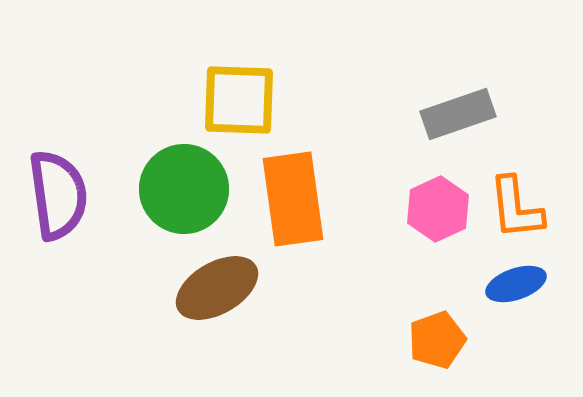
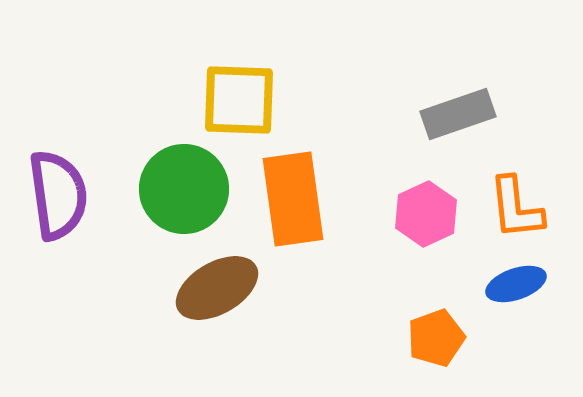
pink hexagon: moved 12 px left, 5 px down
orange pentagon: moved 1 px left, 2 px up
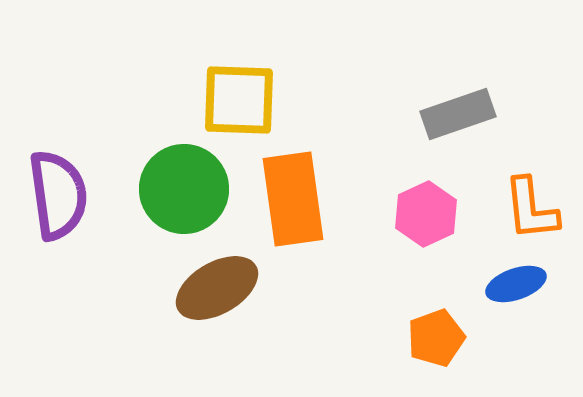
orange L-shape: moved 15 px right, 1 px down
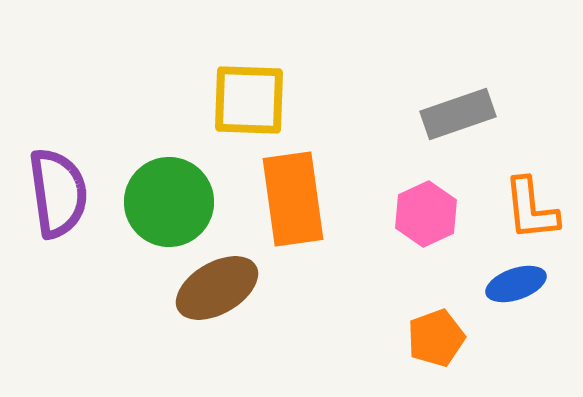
yellow square: moved 10 px right
green circle: moved 15 px left, 13 px down
purple semicircle: moved 2 px up
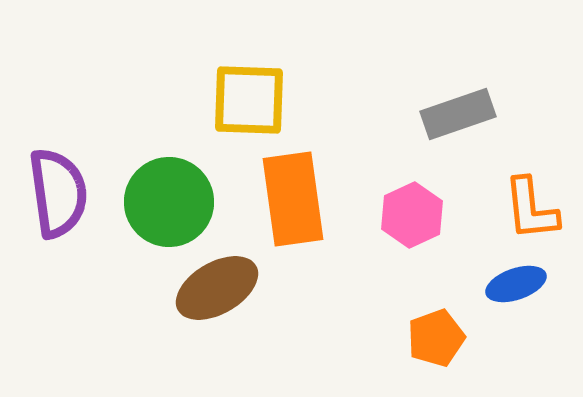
pink hexagon: moved 14 px left, 1 px down
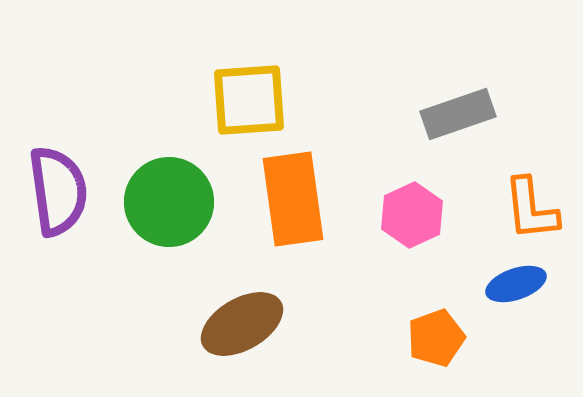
yellow square: rotated 6 degrees counterclockwise
purple semicircle: moved 2 px up
brown ellipse: moved 25 px right, 36 px down
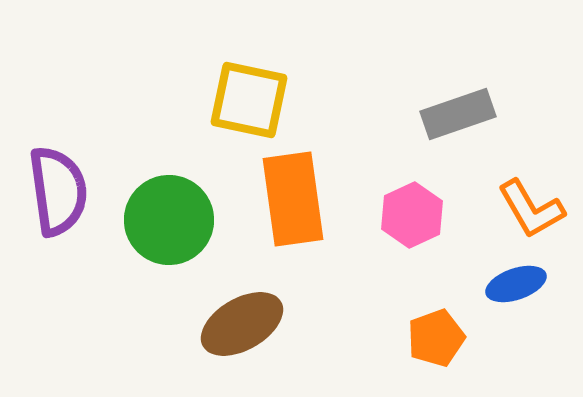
yellow square: rotated 16 degrees clockwise
green circle: moved 18 px down
orange L-shape: rotated 24 degrees counterclockwise
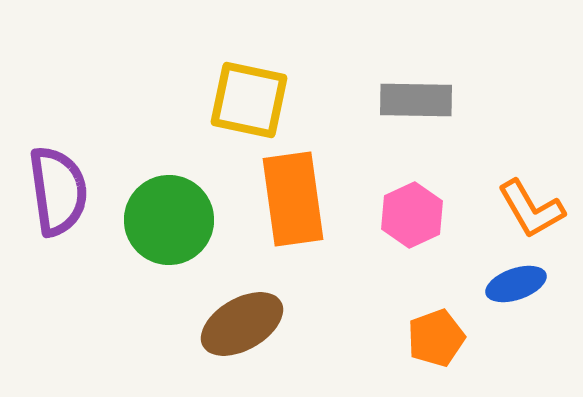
gray rectangle: moved 42 px left, 14 px up; rotated 20 degrees clockwise
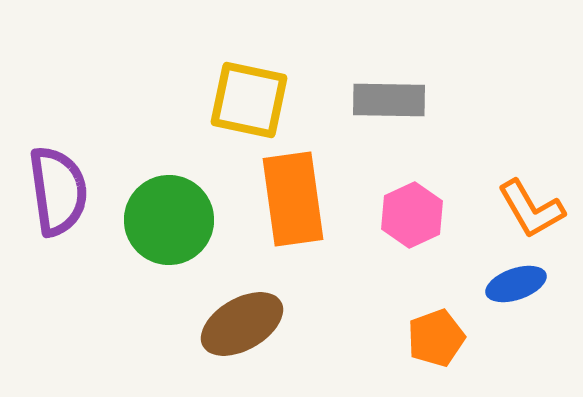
gray rectangle: moved 27 px left
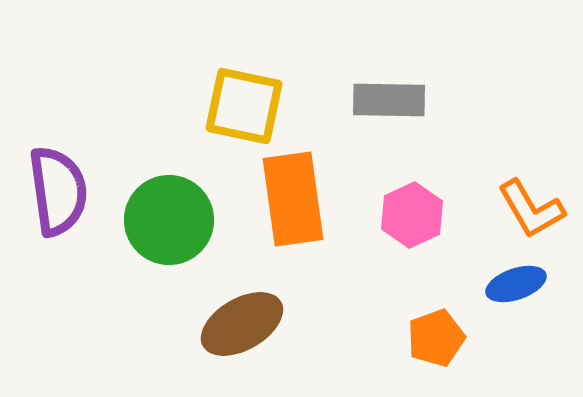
yellow square: moved 5 px left, 6 px down
